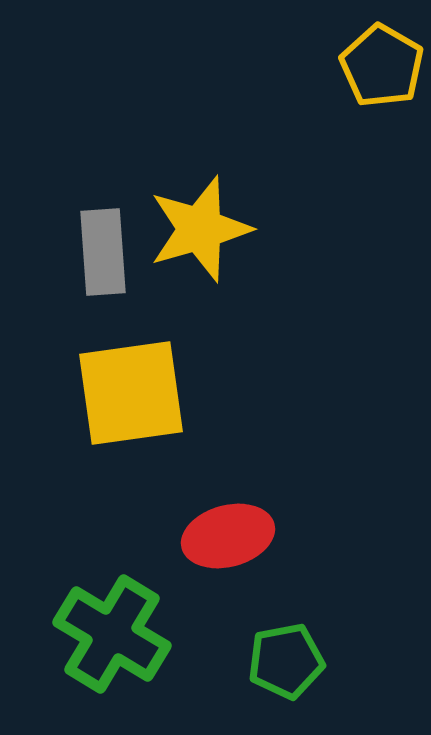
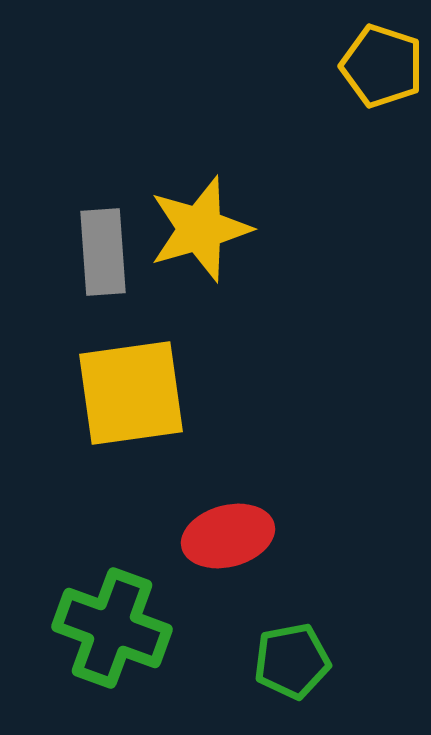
yellow pentagon: rotated 12 degrees counterclockwise
green cross: moved 6 px up; rotated 11 degrees counterclockwise
green pentagon: moved 6 px right
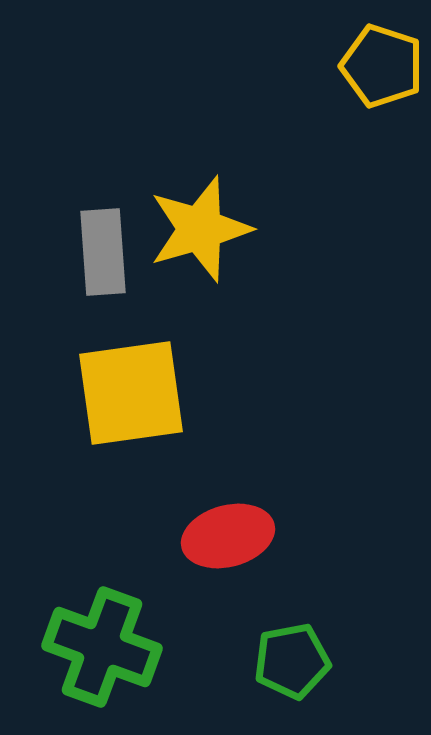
green cross: moved 10 px left, 19 px down
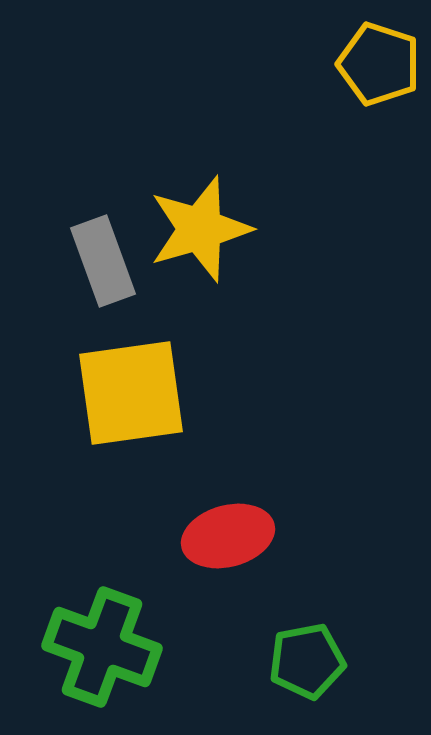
yellow pentagon: moved 3 px left, 2 px up
gray rectangle: moved 9 px down; rotated 16 degrees counterclockwise
green pentagon: moved 15 px right
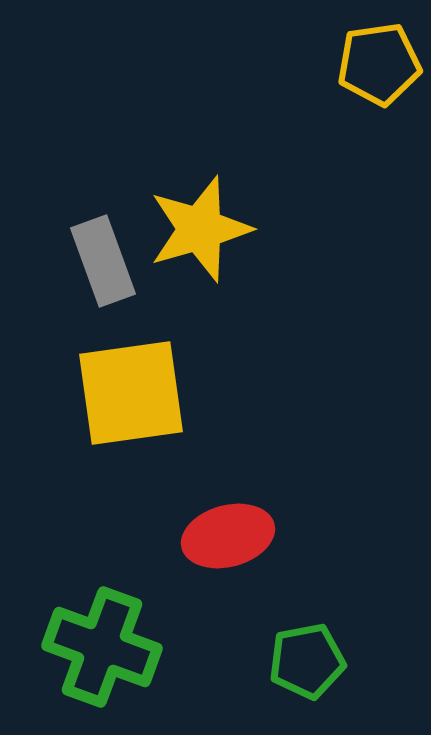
yellow pentagon: rotated 26 degrees counterclockwise
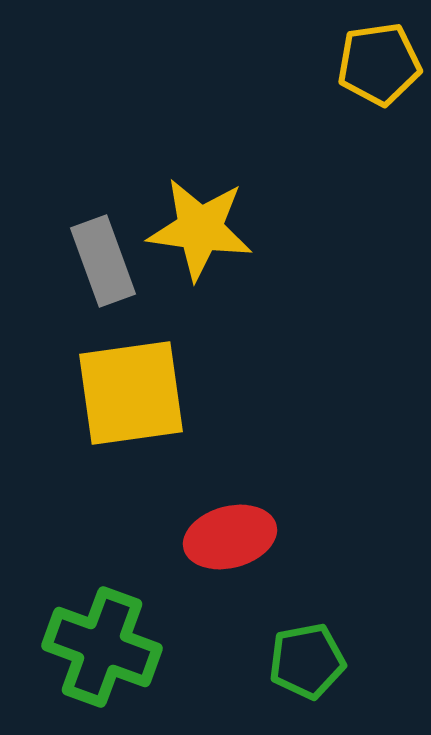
yellow star: rotated 24 degrees clockwise
red ellipse: moved 2 px right, 1 px down
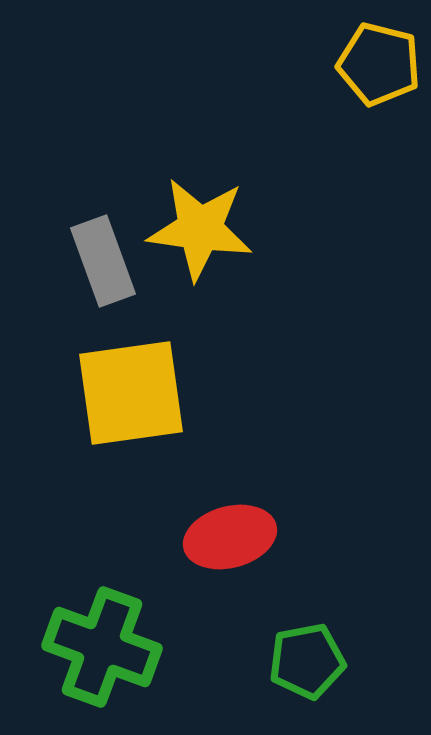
yellow pentagon: rotated 22 degrees clockwise
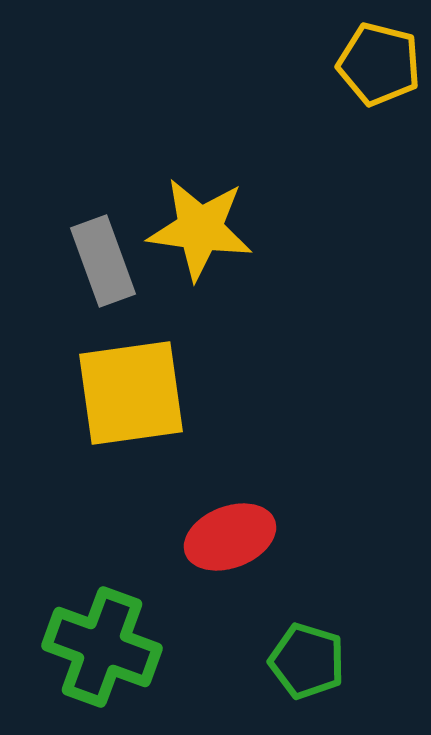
red ellipse: rotated 6 degrees counterclockwise
green pentagon: rotated 28 degrees clockwise
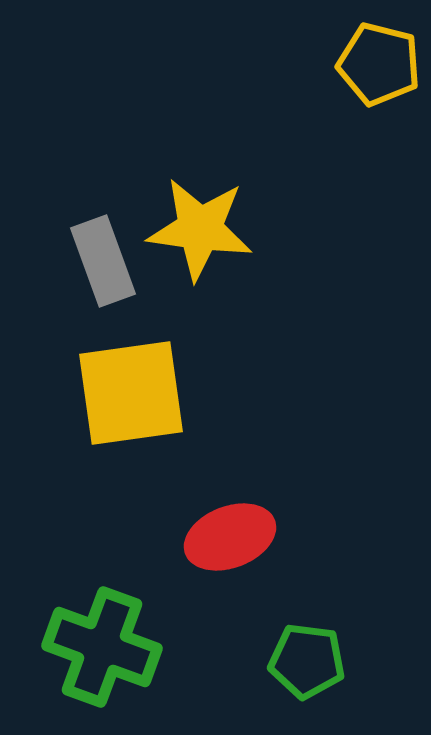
green pentagon: rotated 10 degrees counterclockwise
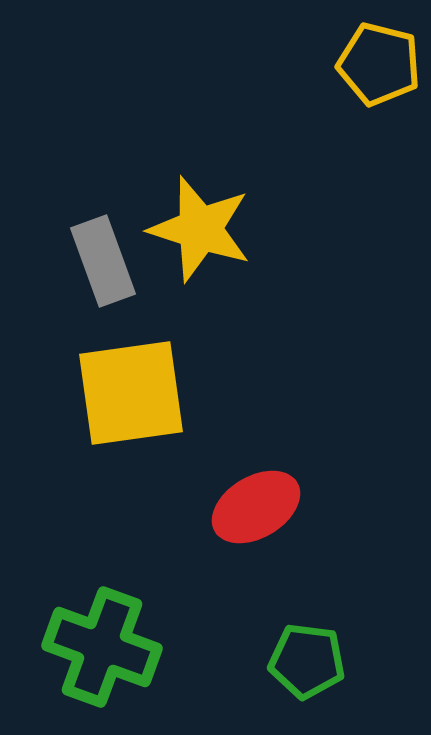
yellow star: rotated 10 degrees clockwise
red ellipse: moved 26 px right, 30 px up; rotated 10 degrees counterclockwise
